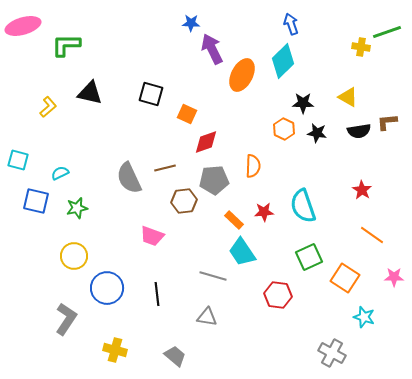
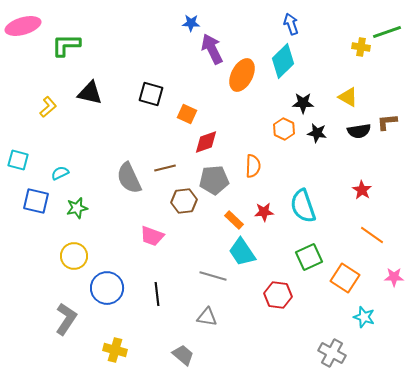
gray trapezoid at (175, 356): moved 8 px right, 1 px up
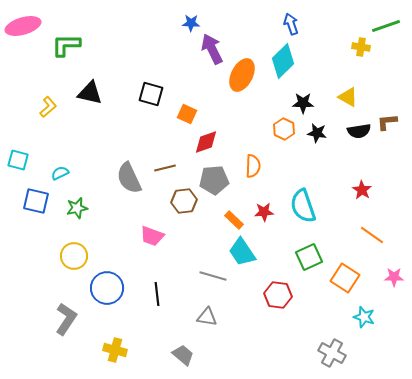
green line at (387, 32): moved 1 px left, 6 px up
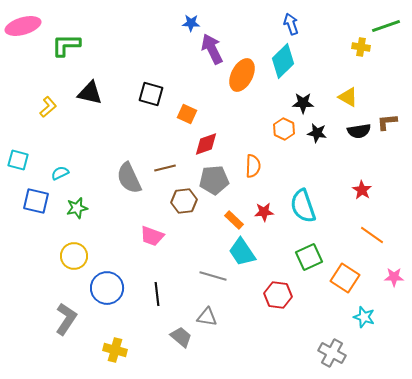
red diamond at (206, 142): moved 2 px down
gray trapezoid at (183, 355): moved 2 px left, 18 px up
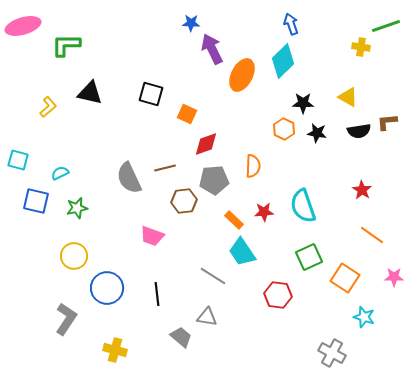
gray line at (213, 276): rotated 16 degrees clockwise
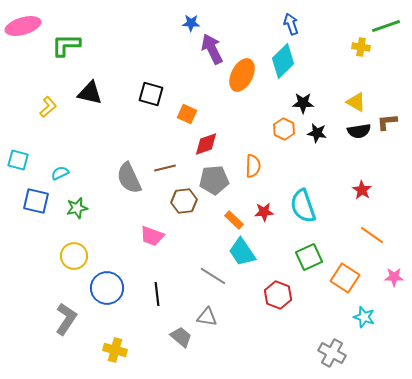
yellow triangle at (348, 97): moved 8 px right, 5 px down
red hexagon at (278, 295): rotated 12 degrees clockwise
